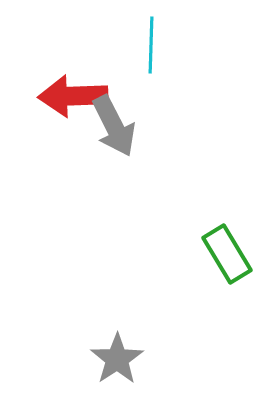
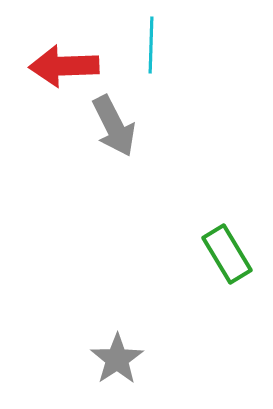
red arrow: moved 9 px left, 30 px up
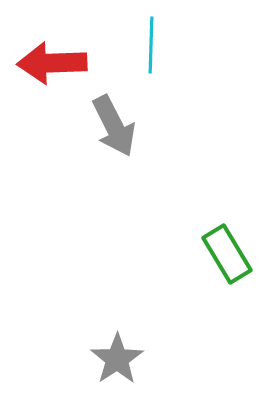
red arrow: moved 12 px left, 3 px up
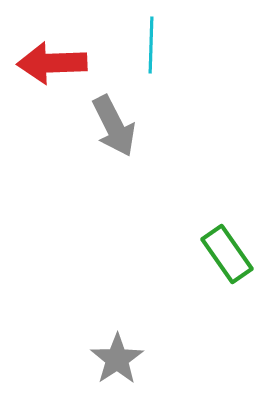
green rectangle: rotated 4 degrees counterclockwise
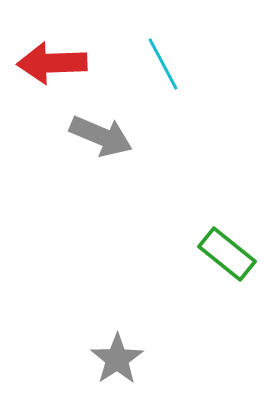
cyan line: moved 12 px right, 19 px down; rotated 30 degrees counterclockwise
gray arrow: moved 13 px left, 10 px down; rotated 40 degrees counterclockwise
green rectangle: rotated 16 degrees counterclockwise
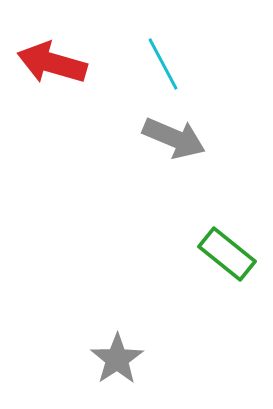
red arrow: rotated 18 degrees clockwise
gray arrow: moved 73 px right, 2 px down
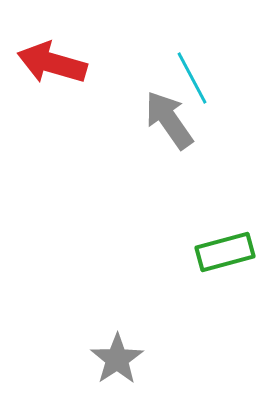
cyan line: moved 29 px right, 14 px down
gray arrow: moved 5 px left, 18 px up; rotated 148 degrees counterclockwise
green rectangle: moved 2 px left, 2 px up; rotated 54 degrees counterclockwise
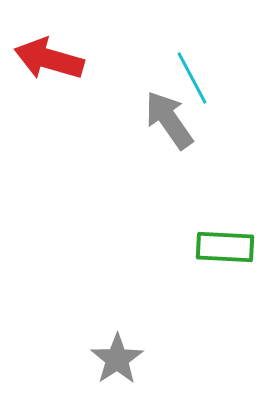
red arrow: moved 3 px left, 4 px up
green rectangle: moved 5 px up; rotated 18 degrees clockwise
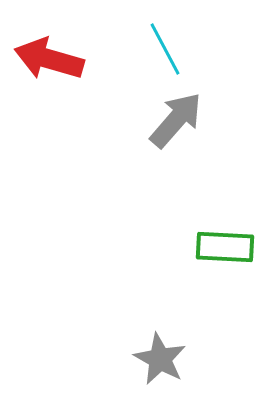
cyan line: moved 27 px left, 29 px up
gray arrow: moved 7 px right; rotated 76 degrees clockwise
gray star: moved 43 px right; rotated 10 degrees counterclockwise
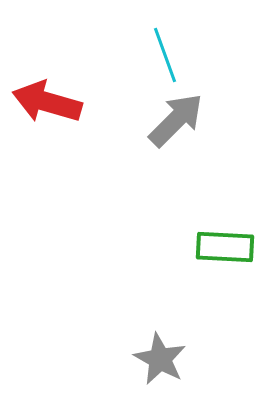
cyan line: moved 6 px down; rotated 8 degrees clockwise
red arrow: moved 2 px left, 43 px down
gray arrow: rotated 4 degrees clockwise
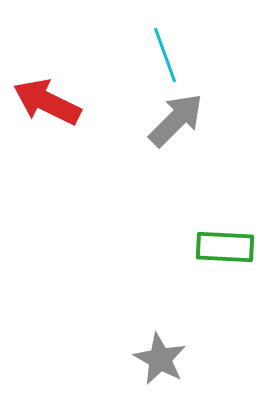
red arrow: rotated 10 degrees clockwise
